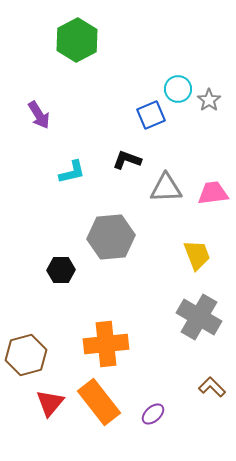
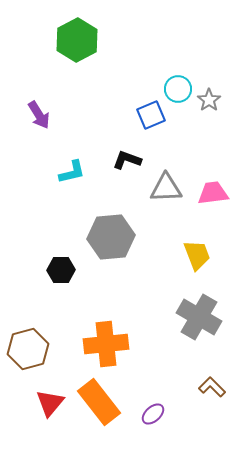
brown hexagon: moved 2 px right, 6 px up
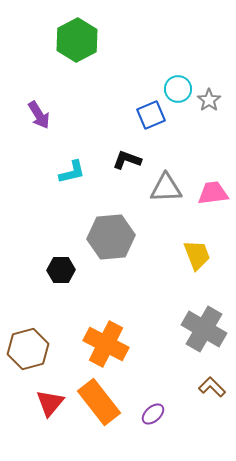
gray cross: moved 5 px right, 12 px down
orange cross: rotated 33 degrees clockwise
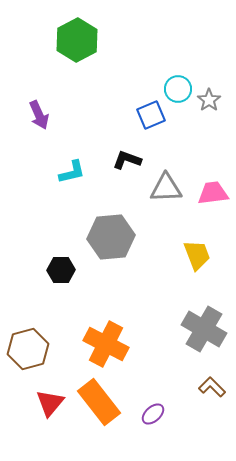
purple arrow: rotated 8 degrees clockwise
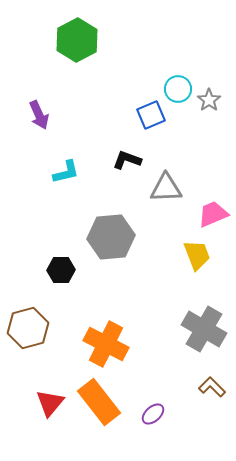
cyan L-shape: moved 6 px left
pink trapezoid: moved 21 px down; rotated 16 degrees counterclockwise
brown hexagon: moved 21 px up
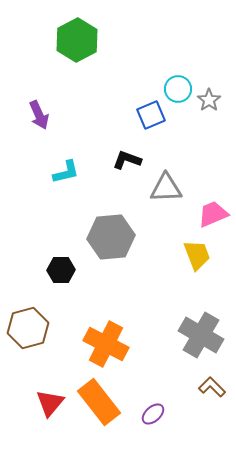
gray cross: moved 3 px left, 6 px down
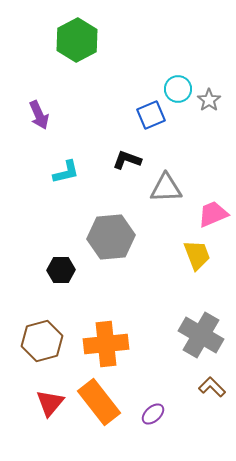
brown hexagon: moved 14 px right, 13 px down
orange cross: rotated 33 degrees counterclockwise
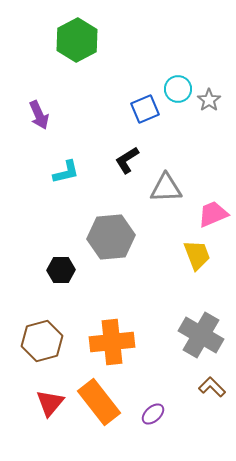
blue square: moved 6 px left, 6 px up
black L-shape: rotated 52 degrees counterclockwise
orange cross: moved 6 px right, 2 px up
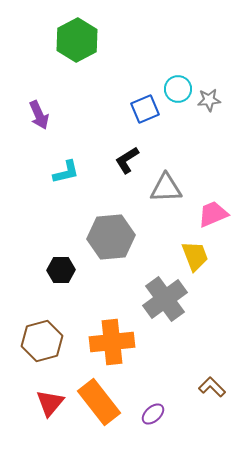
gray star: rotated 30 degrees clockwise
yellow trapezoid: moved 2 px left, 1 px down
gray cross: moved 36 px left, 36 px up; rotated 24 degrees clockwise
